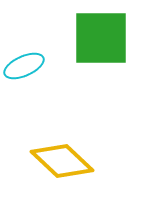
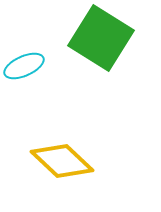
green square: rotated 32 degrees clockwise
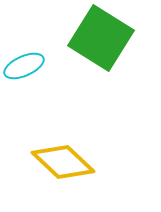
yellow diamond: moved 1 px right, 1 px down
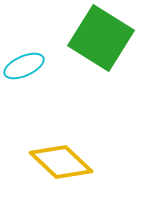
yellow diamond: moved 2 px left
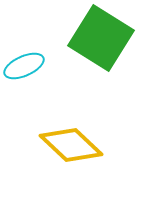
yellow diamond: moved 10 px right, 17 px up
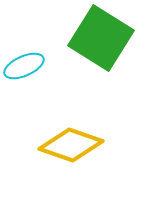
yellow diamond: rotated 24 degrees counterclockwise
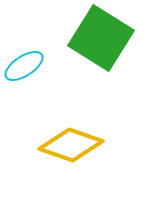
cyan ellipse: rotated 9 degrees counterclockwise
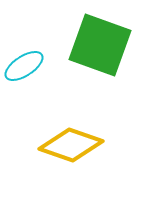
green square: moved 1 px left, 7 px down; rotated 12 degrees counterclockwise
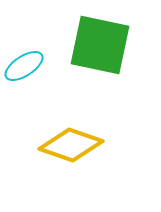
green square: rotated 8 degrees counterclockwise
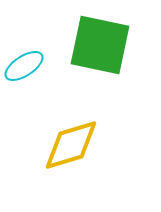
yellow diamond: rotated 36 degrees counterclockwise
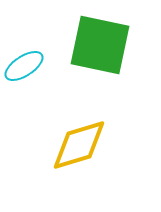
yellow diamond: moved 8 px right
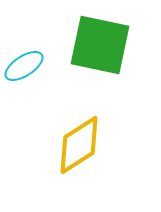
yellow diamond: rotated 16 degrees counterclockwise
